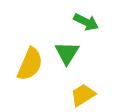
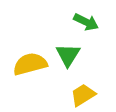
green triangle: moved 1 px right, 2 px down
yellow semicircle: rotated 128 degrees counterclockwise
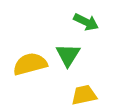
yellow trapezoid: moved 1 px right; rotated 20 degrees clockwise
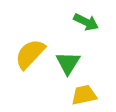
green triangle: moved 8 px down
yellow semicircle: moved 10 px up; rotated 32 degrees counterclockwise
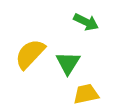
yellow trapezoid: moved 2 px right, 1 px up
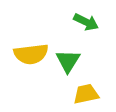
yellow semicircle: moved 1 px right; rotated 140 degrees counterclockwise
green triangle: moved 2 px up
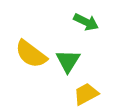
yellow semicircle: rotated 44 degrees clockwise
yellow trapezoid: rotated 16 degrees counterclockwise
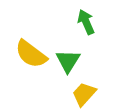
green arrow: rotated 140 degrees counterclockwise
yellow trapezoid: moved 2 px left; rotated 20 degrees counterclockwise
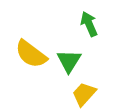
green arrow: moved 3 px right, 2 px down
green triangle: moved 1 px right
